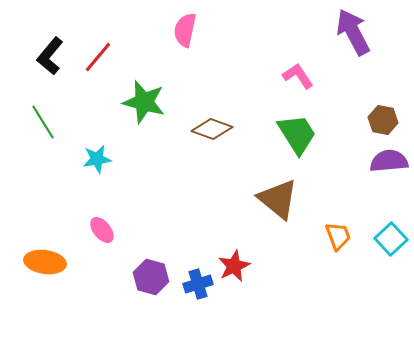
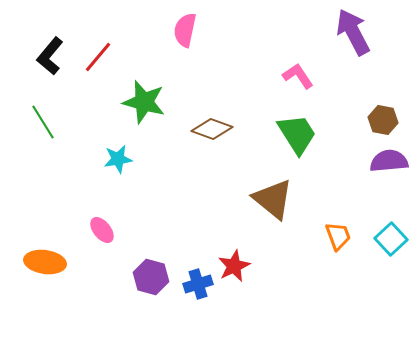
cyan star: moved 21 px right
brown triangle: moved 5 px left
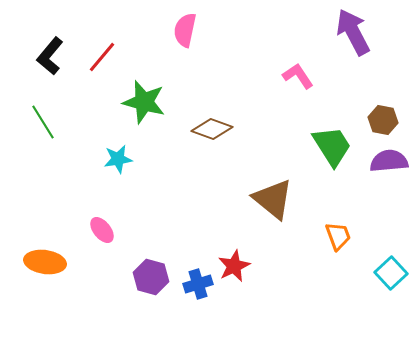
red line: moved 4 px right
green trapezoid: moved 35 px right, 12 px down
cyan square: moved 34 px down
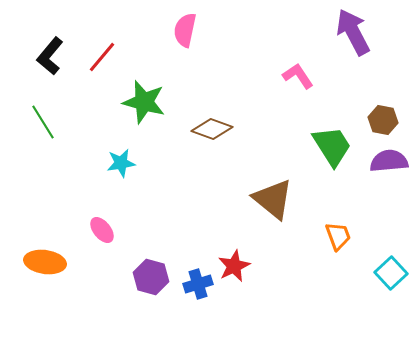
cyan star: moved 3 px right, 4 px down
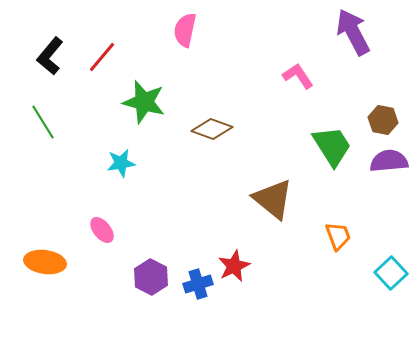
purple hexagon: rotated 12 degrees clockwise
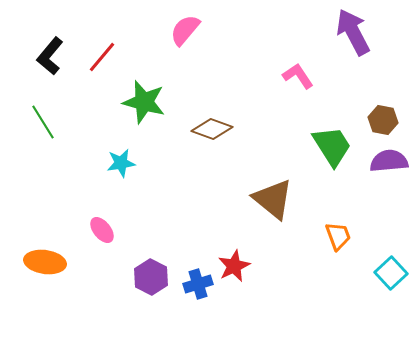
pink semicircle: rotated 28 degrees clockwise
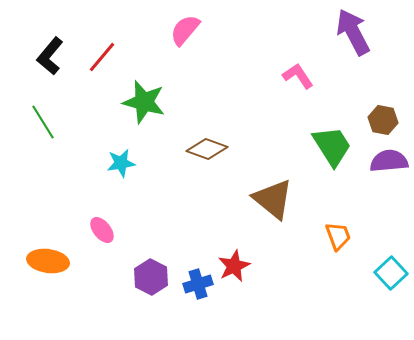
brown diamond: moved 5 px left, 20 px down
orange ellipse: moved 3 px right, 1 px up
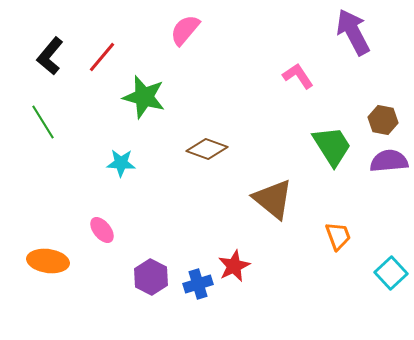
green star: moved 5 px up
cyan star: rotated 12 degrees clockwise
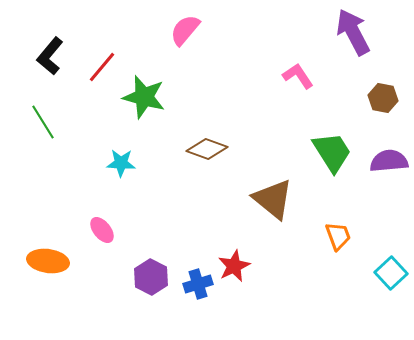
red line: moved 10 px down
brown hexagon: moved 22 px up
green trapezoid: moved 6 px down
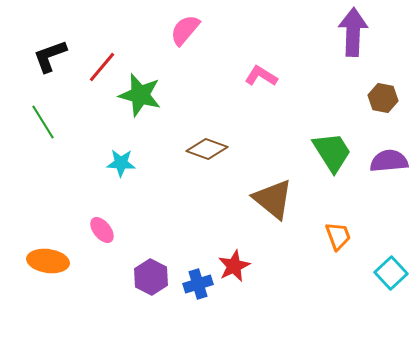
purple arrow: rotated 30 degrees clockwise
black L-shape: rotated 30 degrees clockwise
pink L-shape: moved 37 px left; rotated 24 degrees counterclockwise
green star: moved 4 px left, 2 px up
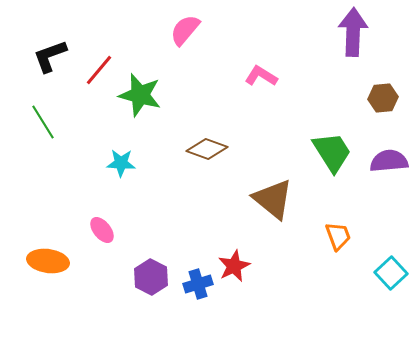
red line: moved 3 px left, 3 px down
brown hexagon: rotated 16 degrees counterclockwise
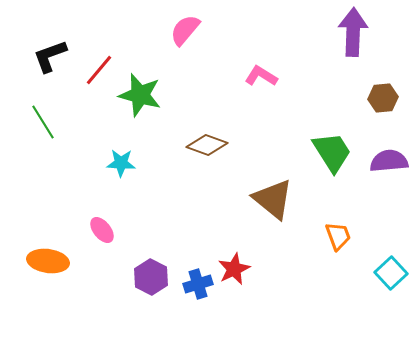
brown diamond: moved 4 px up
red star: moved 3 px down
